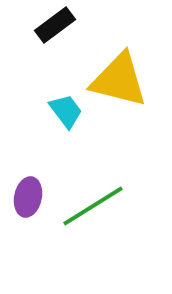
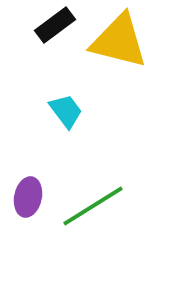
yellow triangle: moved 39 px up
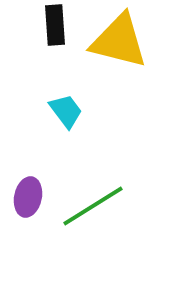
black rectangle: rotated 57 degrees counterclockwise
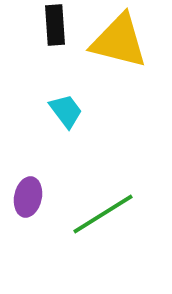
green line: moved 10 px right, 8 px down
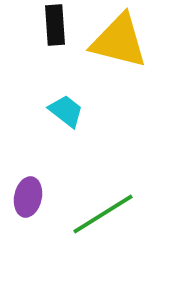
cyan trapezoid: rotated 15 degrees counterclockwise
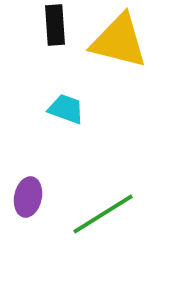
cyan trapezoid: moved 2 px up; rotated 18 degrees counterclockwise
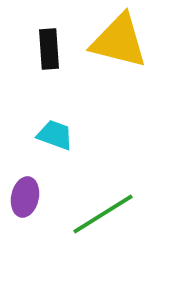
black rectangle: moved 6 px left, 24 px down
cyan trapezoid: moved 11 px left, 26 px down
purple ellipse: moved 3 px left
